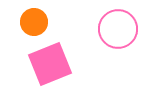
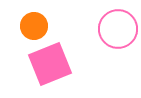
orange circle: moved 4 px down
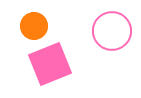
pink circle: moved 6 px left, 2 px down
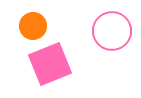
orange circle: moved 1 px left
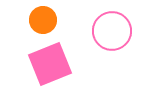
orange circle: moved 10 px right, 6 px up
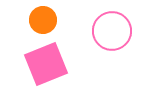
pink square: moved 4 px left
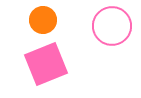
pink circle: moved 5 px up
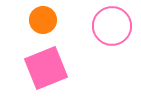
pink square: moved 4 px down
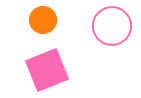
pink square: moved 1 px right, 2 px down
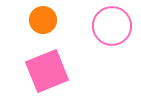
pink square: moved 1 px down
